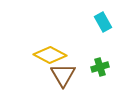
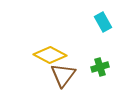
brown triangle: rotated 8 degrees clockwise
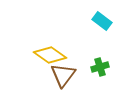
cyan rectangle: moved 1 px left, 1 px up; rotated 24 degrees counterclockwise
yellow diamond: rotated 8 degrees clockwise
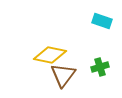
cyan rectangle: rotated 18 degrees counterclockwise
yellow diamond: rotated 24 degrees counterclockwise
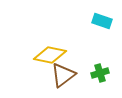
green cross: moved 6 px down
brown triangle: rotated 16 degrees clockwise
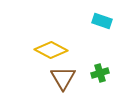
yellow diamond: moved 1 px right, 5 px up; rotated 16 degrees clockwise
brown triangle: moved 3 px down; rotated 24 degrees counterclockwise
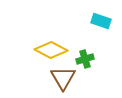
cyan rectangle: moved 1 px left
green cross: moved 15 px left, 14 px up
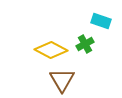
green cross: moved 15 px up; rotated 12 degrees counterclockwise
brown triangle: moved 1 px left, 2 px down
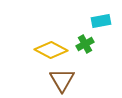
cyan rectangle: rotated 30 degrees counterclockwise
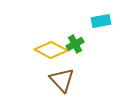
green cross: moved 10 px left
brown triangle: rotated 12 degrees counterclockwise
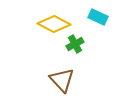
cyan rectangle: moved 3 px left, 4 px up; rotated 36 degrees clockwise
yellow diamond: moved 3 px right, 26 px up
